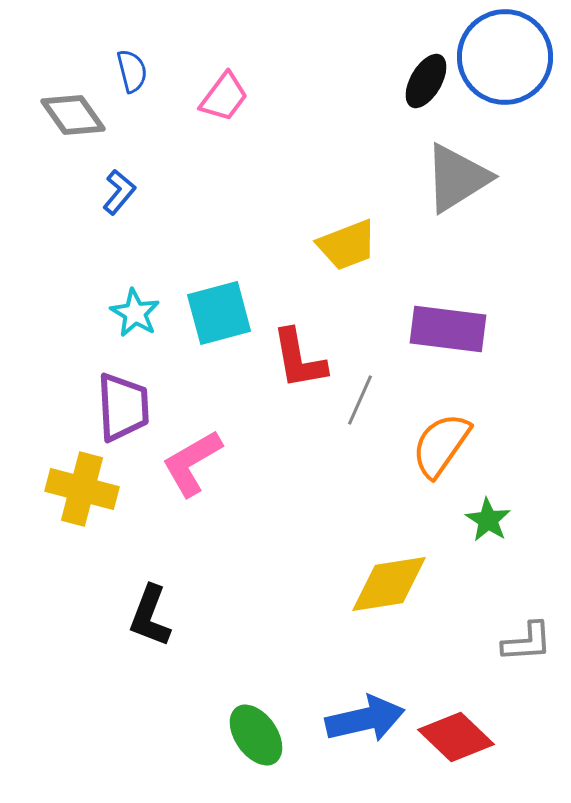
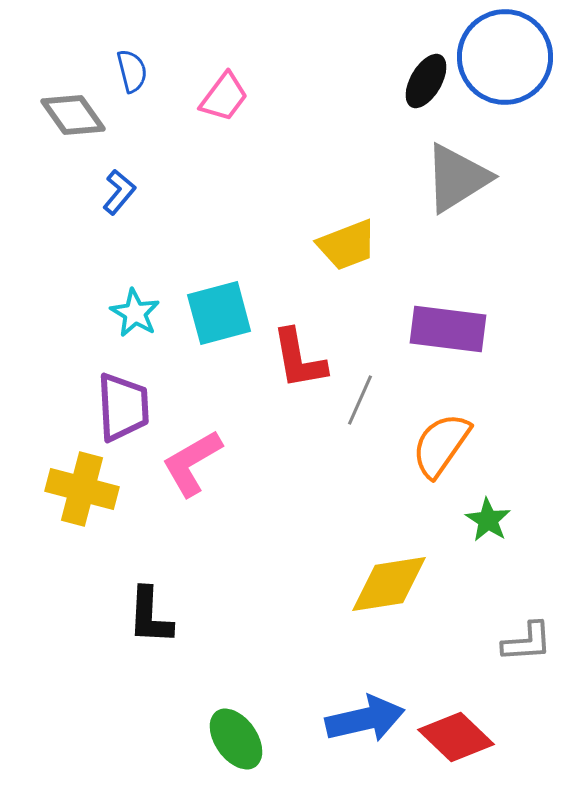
black L-shape: rotated 18 degrees counterclockwise
green ellipse: moved 20 px left, 4 px down
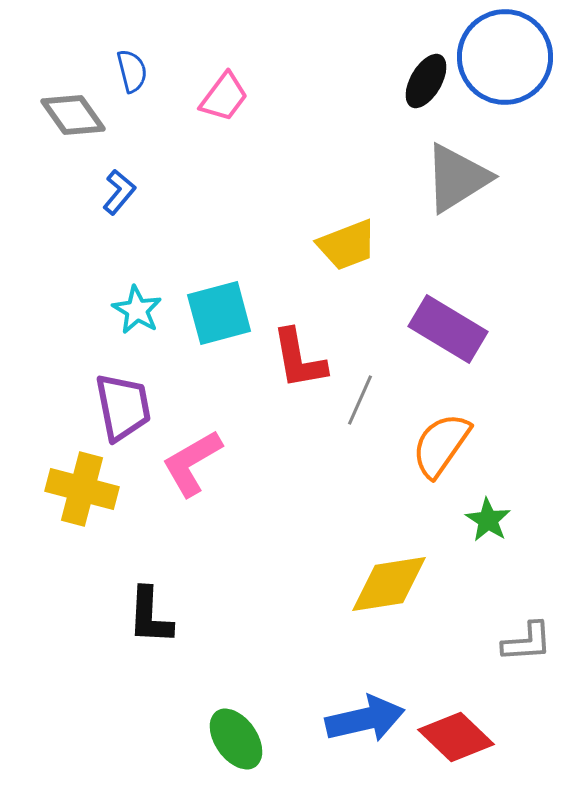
cyan star: moved 2 px right, 3 px up
purple rectangle: rotated 24 degrees clockwise
purple trapezoid: rotated 8 degrees counterclockwise
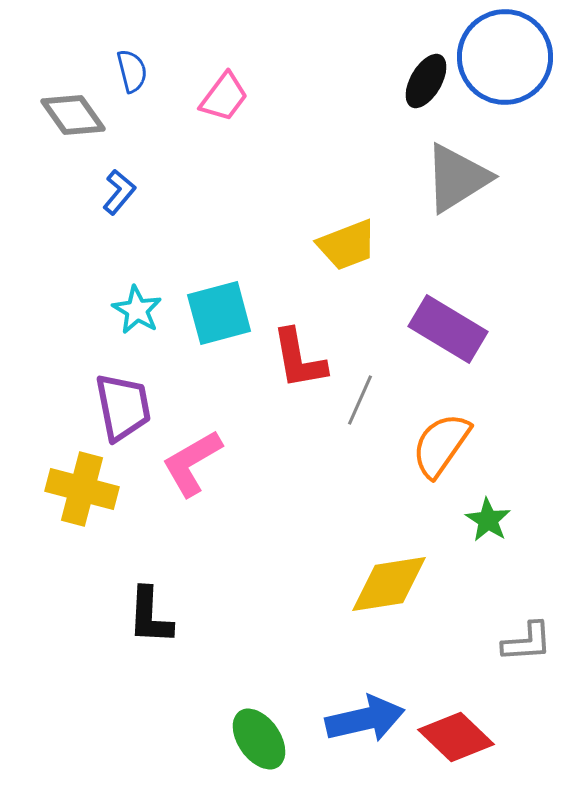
green ellipse: moved 23 px right
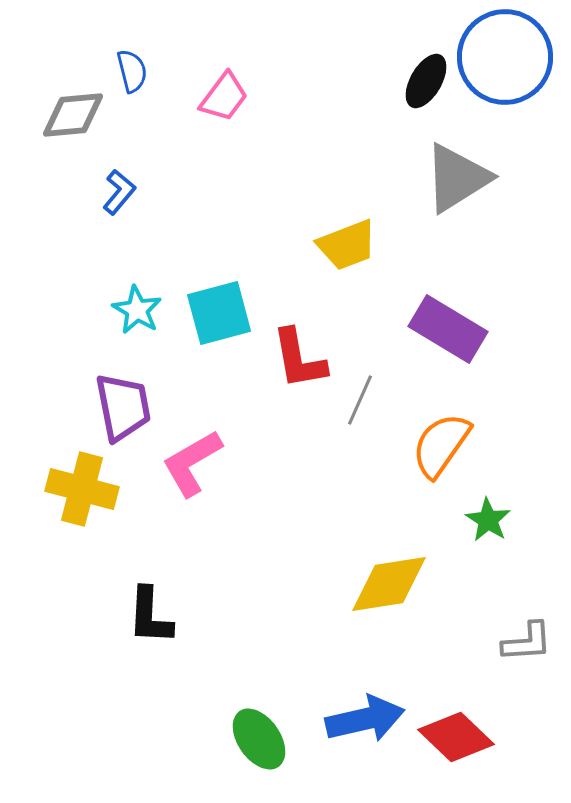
gray diamond: rotated 60 degrees counterclockwise
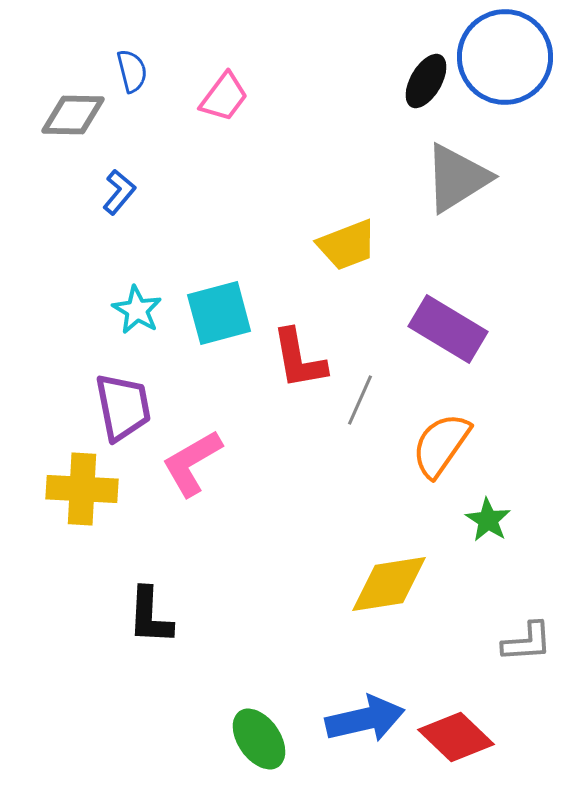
gray diamond: rotated 6 degrees clockwise
yellow cross: rotated 12 degrees counterclockwise
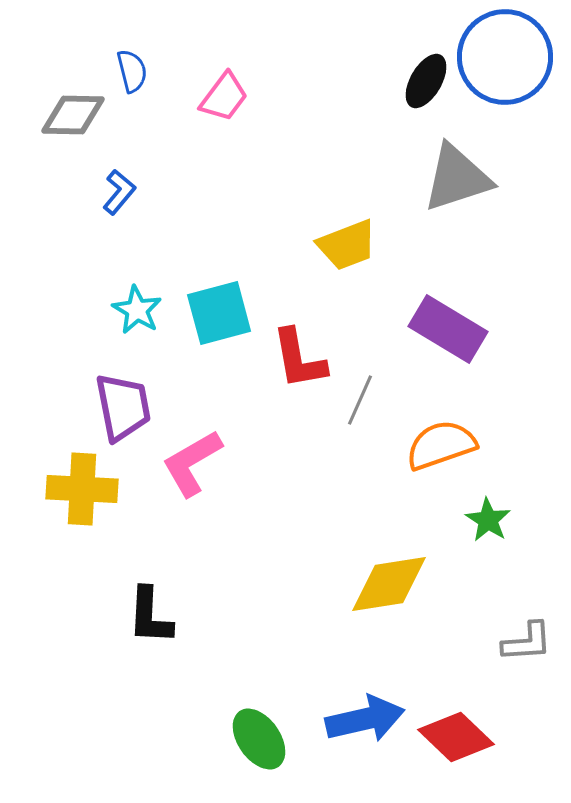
gray triangle: rotated 14 degrees clockwise
orange semicircle: rotated 36 degrees clockwise
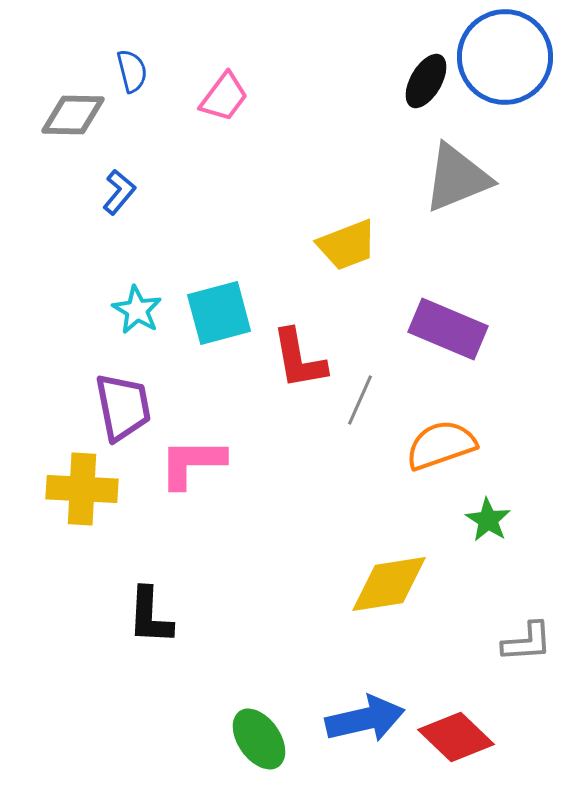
gray triangle: rotated 4 degrees counterclockwise
purple rectangle: rotated 8 degrees counterclockwise
pink L-shape: rotated 30 degrees clockwise
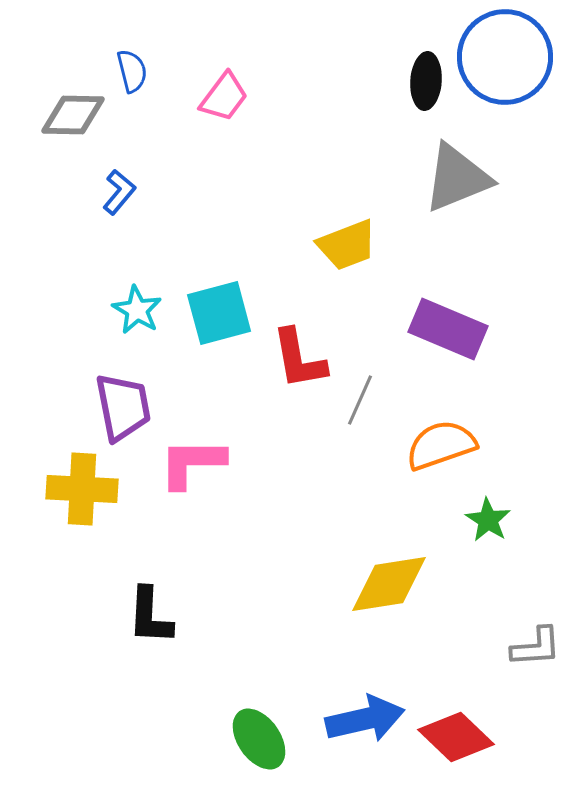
black ellipse: rotated 26 degrees counterclockwise
gray L-shape: moved 9 px right, 5 px down
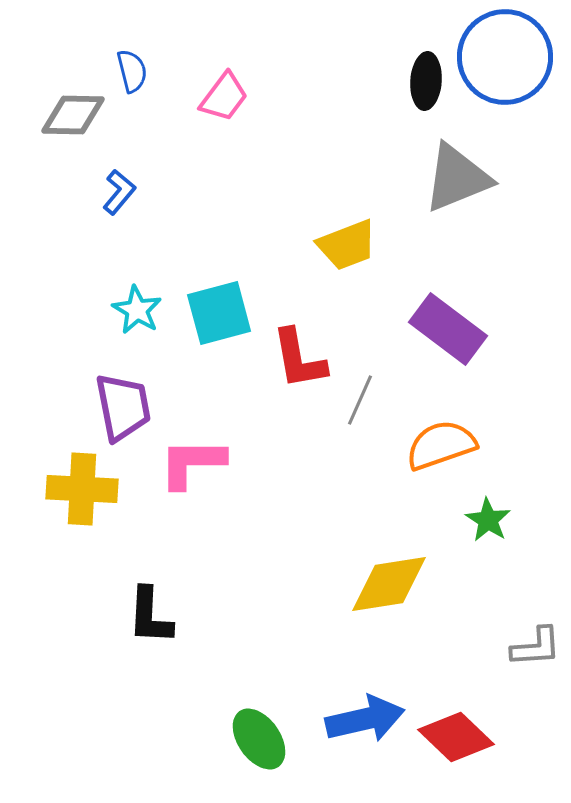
purple rectangle: rotated 14 degrees clockwise
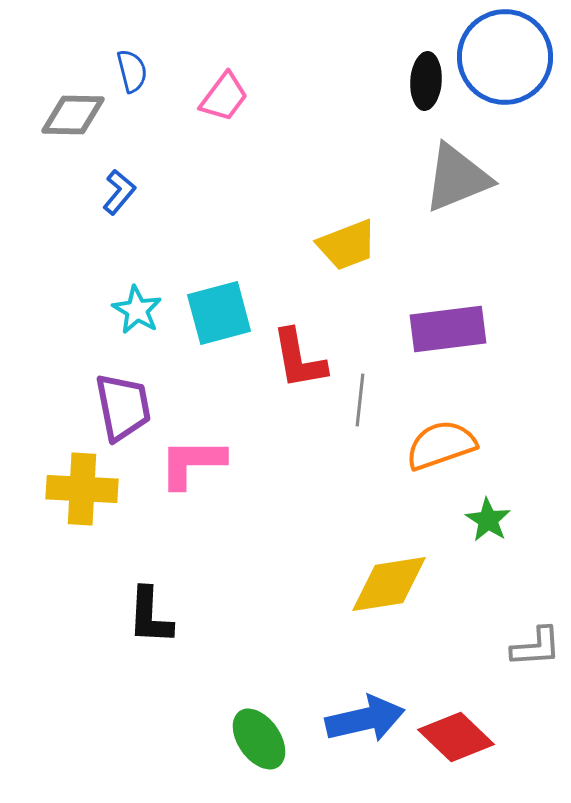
purple rectangle: rotated 44 degrees counterclockwise
gray line: rotated 18 degrees counterclockwise
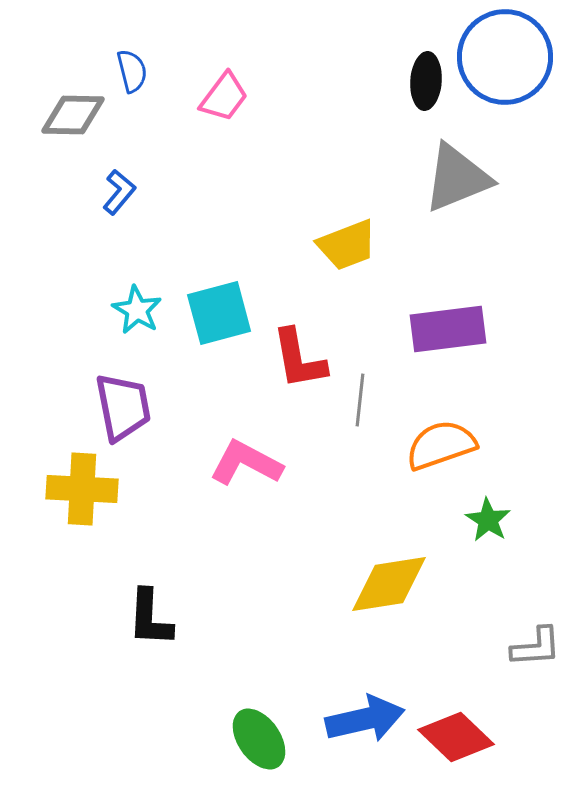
pink L-shape: moved 54 px right; rotated 28 degrees clockwise
black L-shape: moved 2 px down
